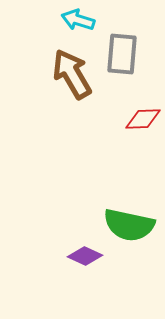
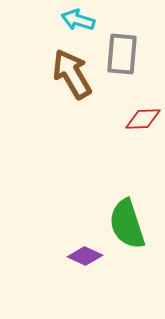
green semicircle: moved 2 px left, 1 px up; rotated 60 degrees clockwise
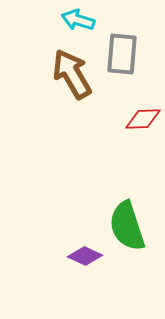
green semicircle: moved 2 px down
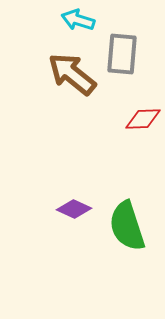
brown arrow: rotated 21 degrees counterclockwise
purple diamond: moved 11 px left, 47 px up
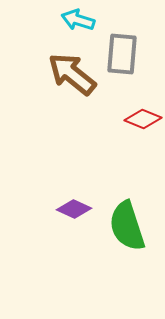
red diamond: rotated 24 degrees clockwise
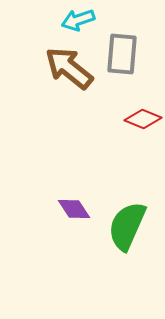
cyan arrow: rotated 36 degrees counterclockwise
brown arrow: moved 3 px left, 6 px up
purple diamond: rotated 32 degrees clockwise
green semicircle: rotated 42 degrees clockwise
